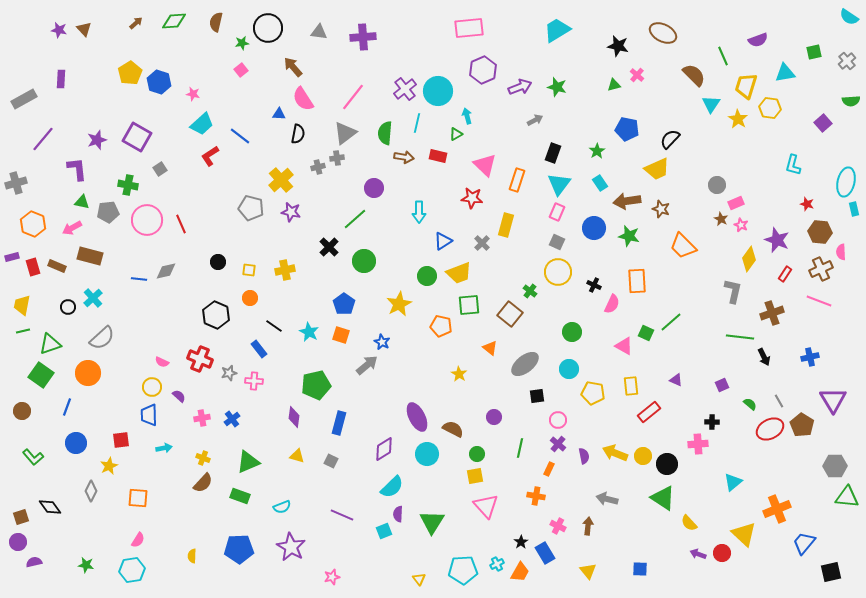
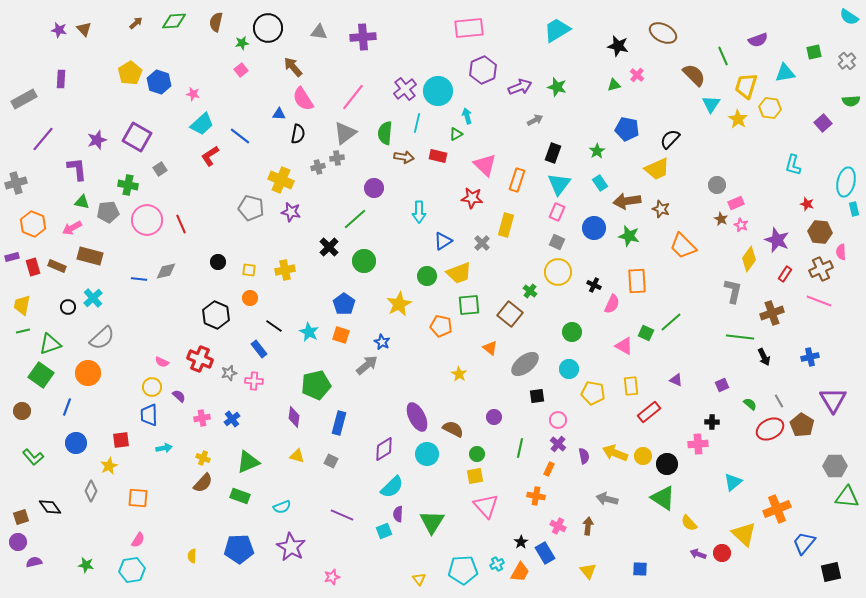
yellow cross at (281, 180): rotated 25 degrees counterclockwise
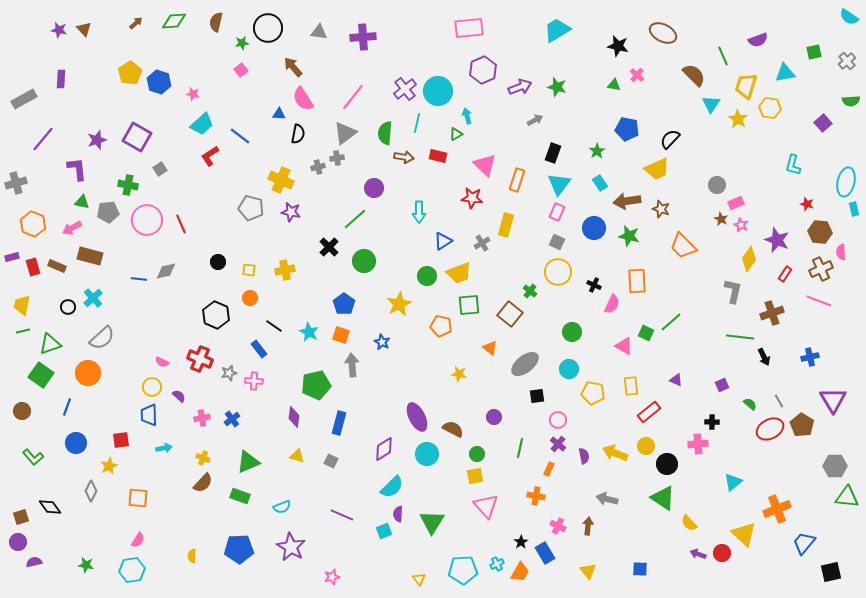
green triangle at (614, 85): rotated 24 degrees clockwise
gray cross at (482, 243): rotated 14 degrees clockwise
gray arrow at (367, 365): moved 15 px left; rotated 55 degrees counterclockwise
yellow star at (459, 374): rotated 21 degrees counterclockwise
yellow circle at (643, 456): moved 3 px right, 10 px up
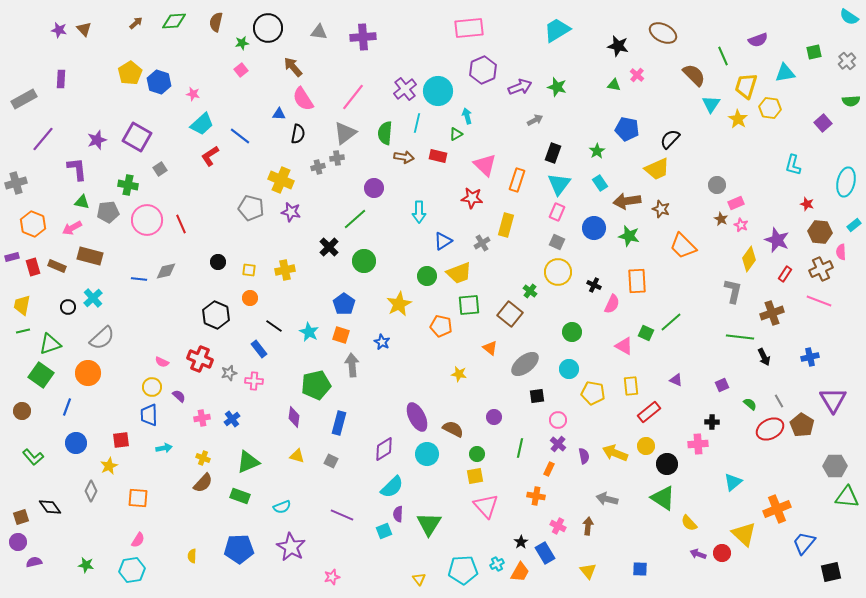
cyan rectangle at (854, 209): moved 16 px down; rotated 64 degrees clockwise
green triangle at (432, 522): moved 3 px left, 2 px down
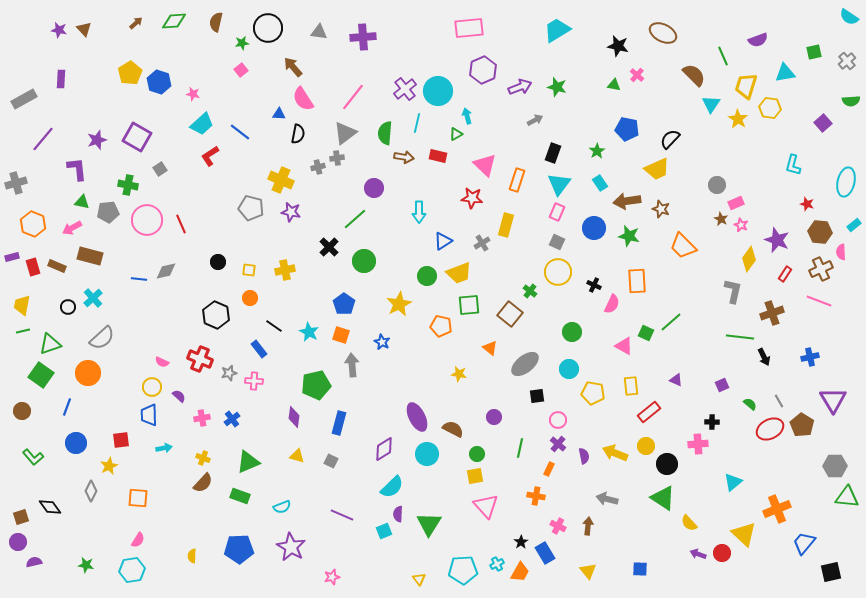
blue line at (240, 136): moved 4 px up
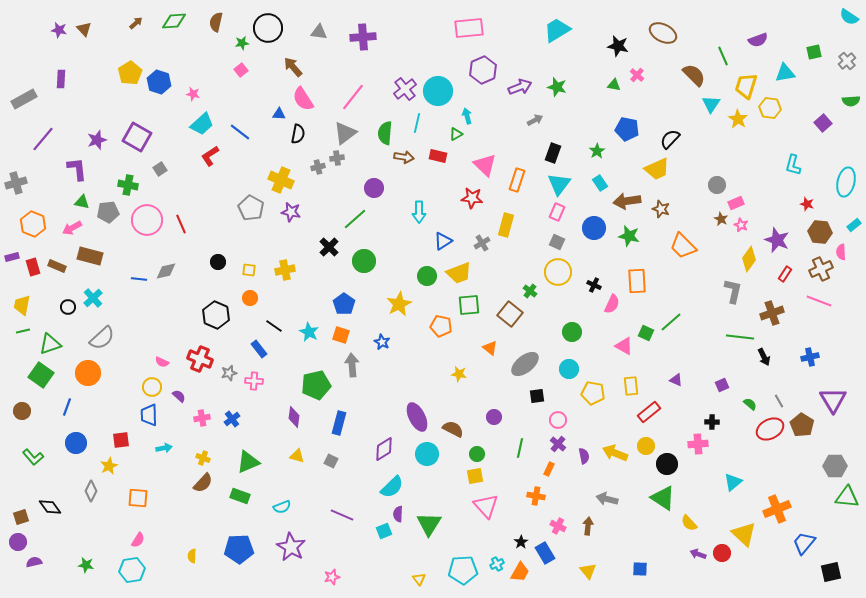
gray pentagon at (251, 208): rotated 15 degrees clockwise
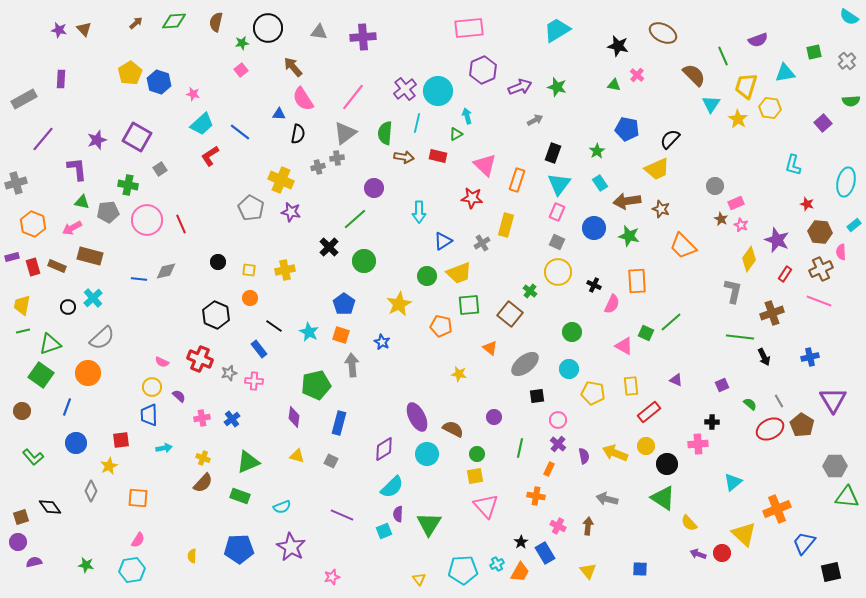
gray circle at (717, 185): moved 2 px left, 1 px down
